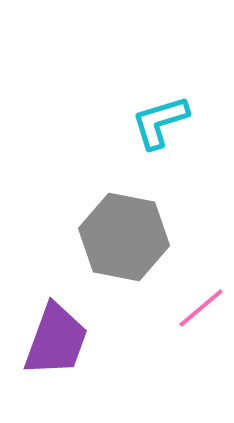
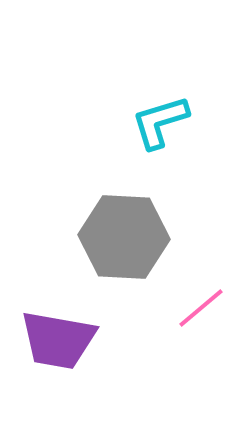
gray hexagon: rotated 8 degrees counterclockwise
purple trapezoid: moved 2 px right; rotated 80 degrees clockwise
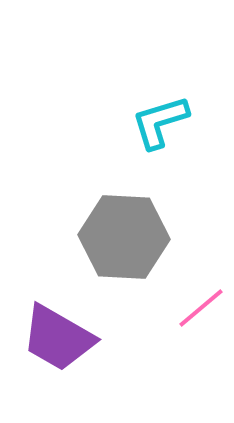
purple trapezoid: moved 2 px up; rotated 20 degrees clockwise
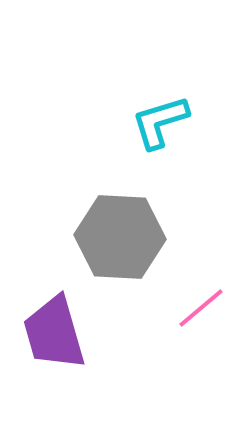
gray hexagon: moved 4 px left
purple trapezoid: moved 4 px left, 5 px up; rotated 44 degrees clockwise
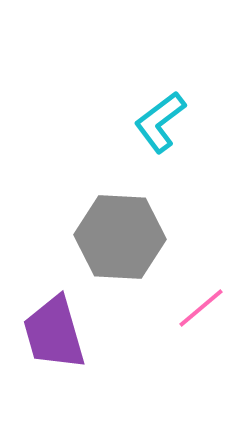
cyan L-shape: rotated 20 degrees counterclockwise
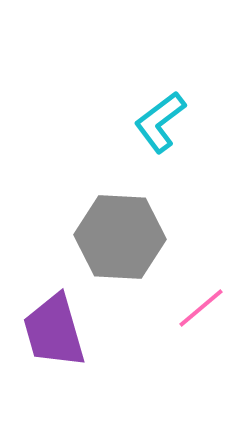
purple trapezoid: moved 2 px up
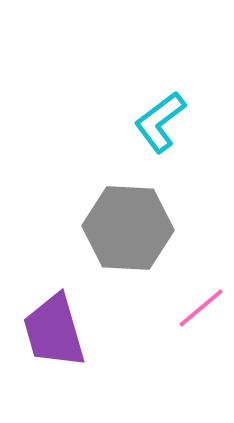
gray hexagon: moved 8 px right, 9 px up
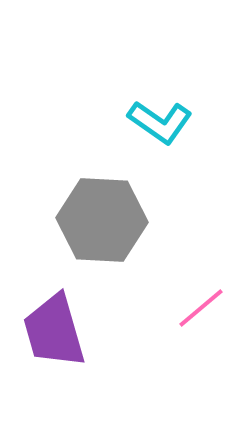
cyan L-shape: rotated 108 degrees counterclockwise
gray hexagon: moved 26 px left, 8 px up
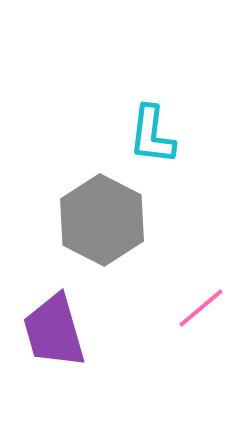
cyan L-shape: moved 8 px left, 13 px down; rotated 62 degrees clockwise
gray hexagon: rotated 24 degrees clockwise
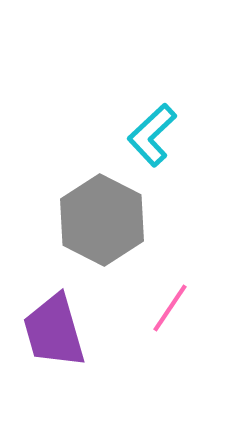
cyan L-shape: rotated 40 degrees clockwise
pink line: moved 31 px left; rotated 16 degrees counterclockwise
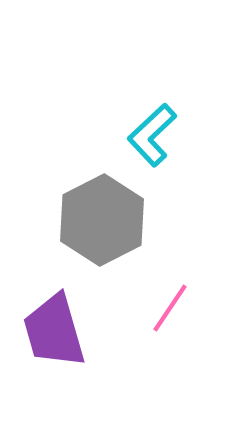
gray hexagon: rotated 6 degrees clockwise
